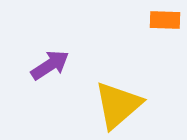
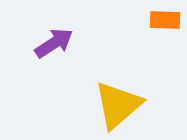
purple arrow: moved 4 px right, 22 px up
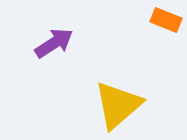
orange rectangle: moved 1 px right; rotated 20 degrees clockwise
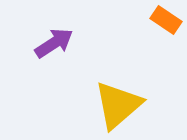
orange rectangle: rotated 12 degrees clockwise
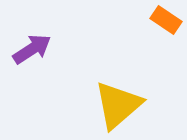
purple arrow: moved 22 px left, 6 px down
